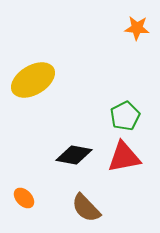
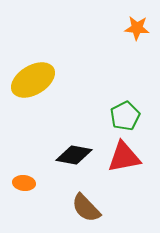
orange ellipse: moved 15 px up; rotated 40 degrees counterclockwise
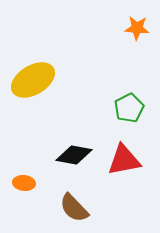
green pentagon: moved 4 px right, 8 px up
red triangle: moved 3 px down
brown semicircle: moved 12 px left
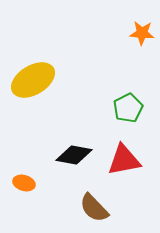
orange star: moved 5 px right, 5 px down
green pentagon: moved 1 px left
orange ellipse: rotated 10 degrees clockwise
brown semicircle: moved 20 px right
